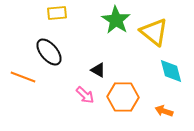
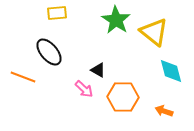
pink arrow: moved 1 px left, 6 px up
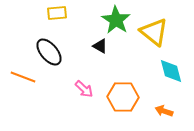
black triangle: moved 2 px right, 24 px up
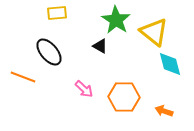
cyan diamond: moved 1 px left, 7 px up
orange hexagon: moved 1 px right
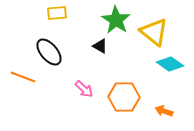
cyan diamond: rotated 40 degrees counterclockwise
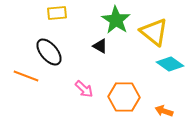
orange line: moved 3 px right, 1 px up
